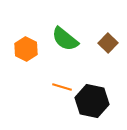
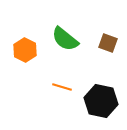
brown square: rotated 24 degrees counterclockwise
orange hexagon: moved 1 px left, 1 px down
black hexagon: moved 9 px right
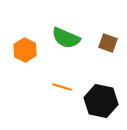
green semicircle: moved 1 px right, 1 px up; rotated 16 degrees counterclockwise
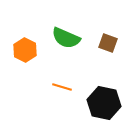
black hexagon: moved 3 px right, 2 px down
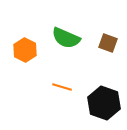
black hexagon: rotated 8 degrees clockwise
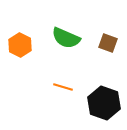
orange hexagon: moved 5 px left, 5 px up
orange line: moved 1 px right
